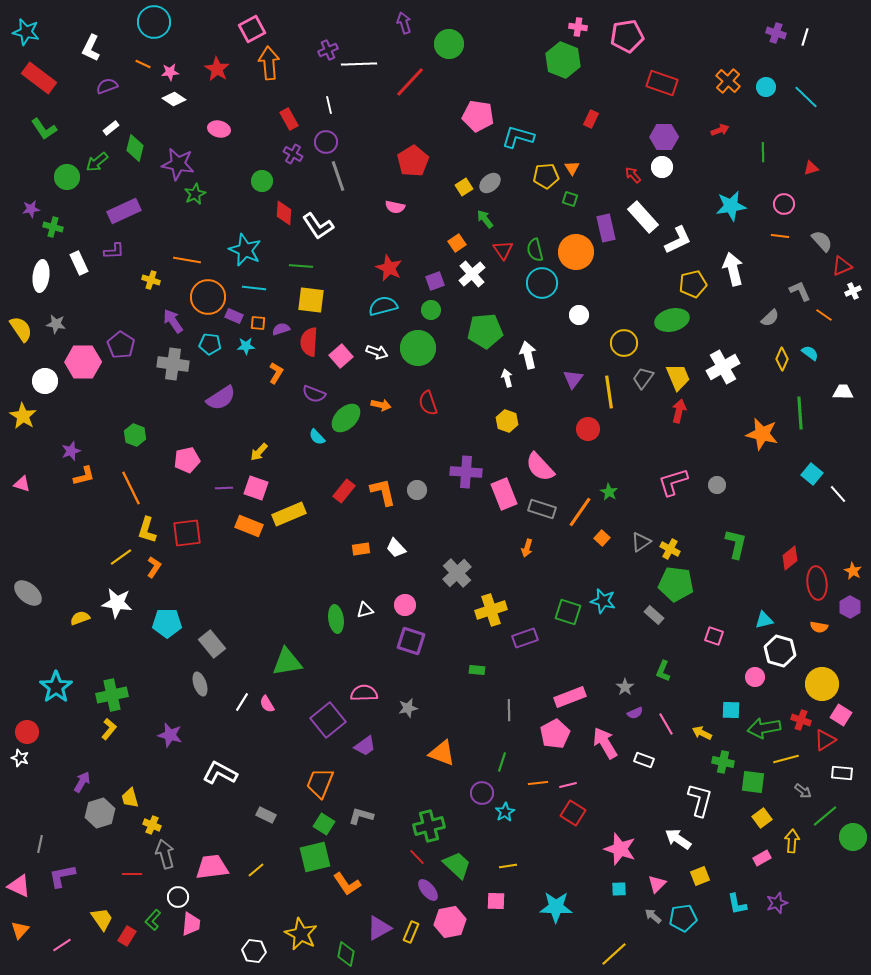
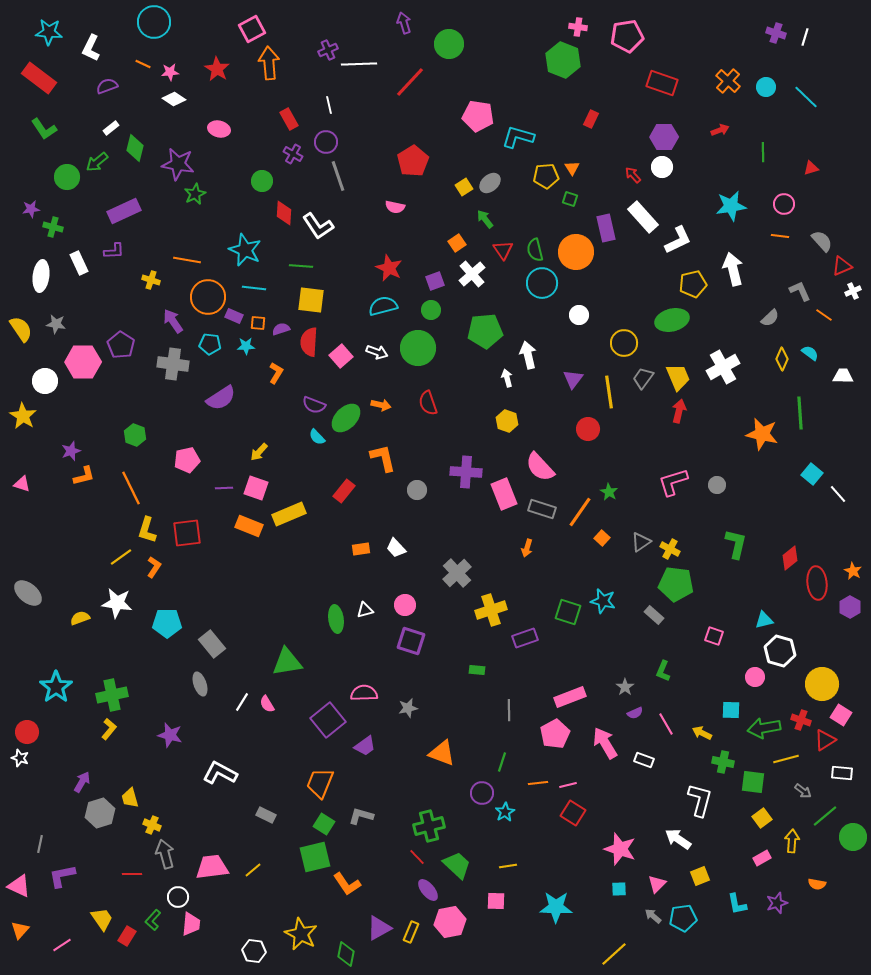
cyan star at (26, 32): moved 23 px right; rotated 8 degrees counterclockwise
white trapezoid at (843, 392): moved 16 px up
purple semicircle at (314, 394): moved 11 px down
orange L-shape at (383, 492): moved 34 px up
orange semicircle at (819, 627): moved 2 px left, 257 px down
yellow line at (256, 870): moved 3 px left
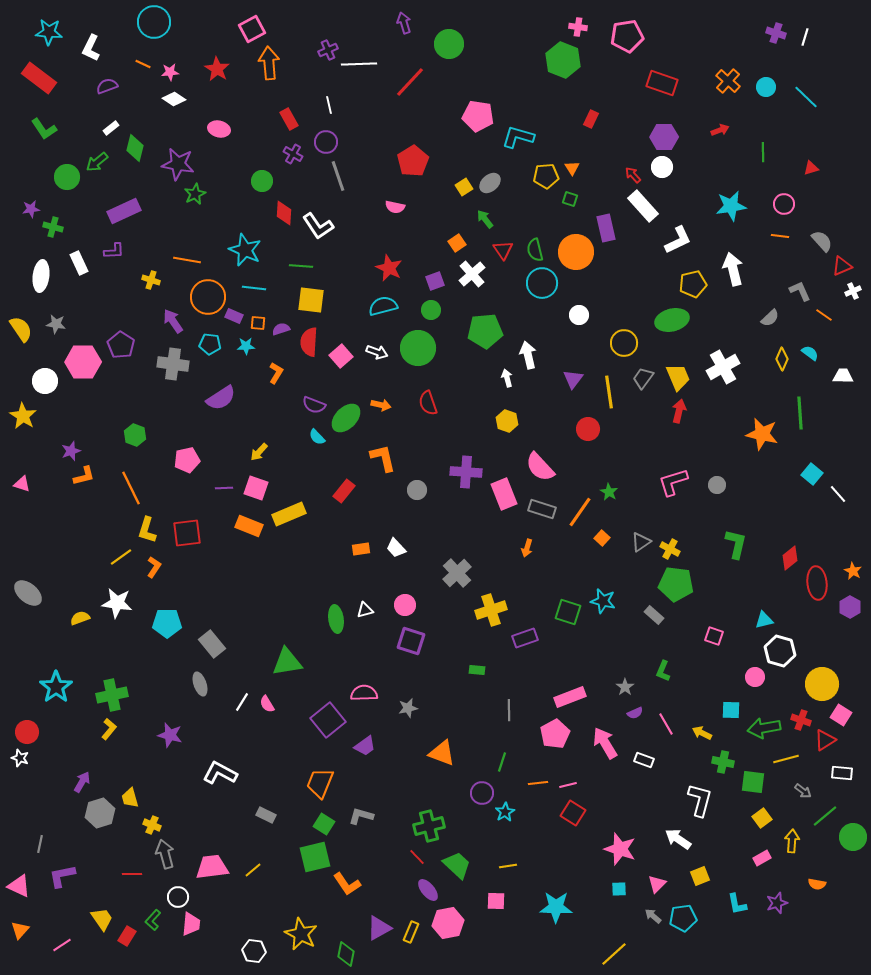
white rectangle at (643, 217): moved 11 px up
pink hexagon at (450, 922): moved 2 px left, 1 px down
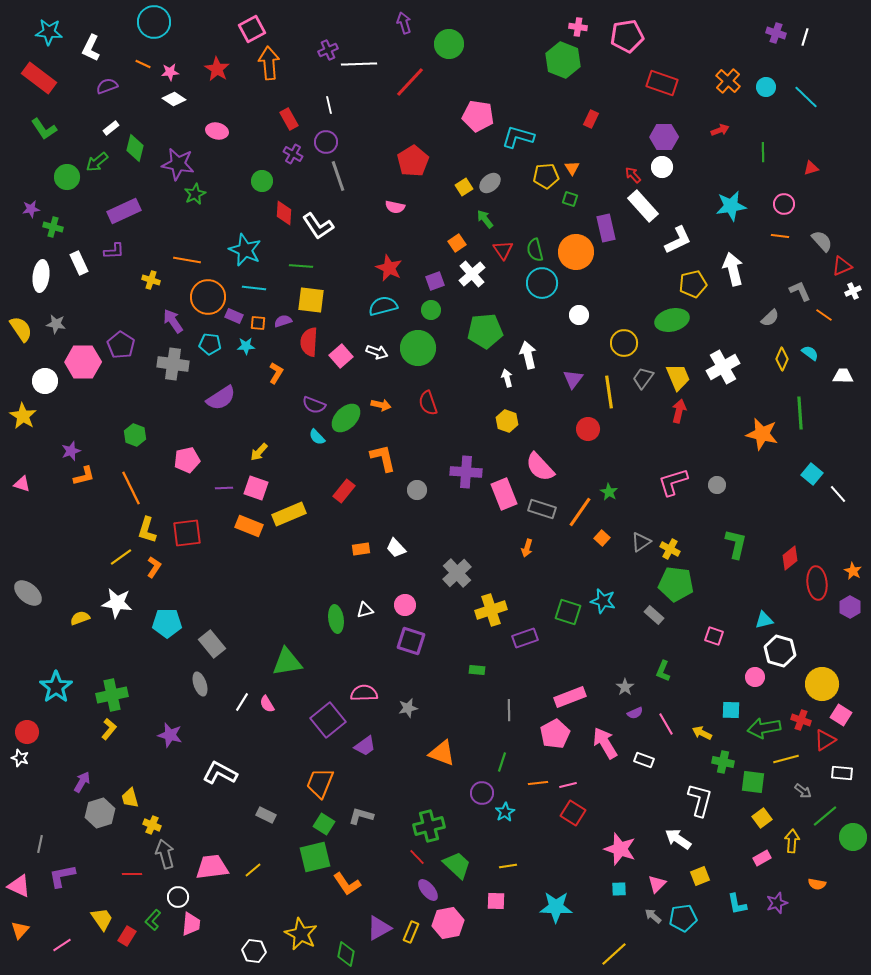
pink ellipse at (219, 129): moved 2 px left, 2 px down
purple semicircle at (281, 329): moved 2 px right, 8 px up
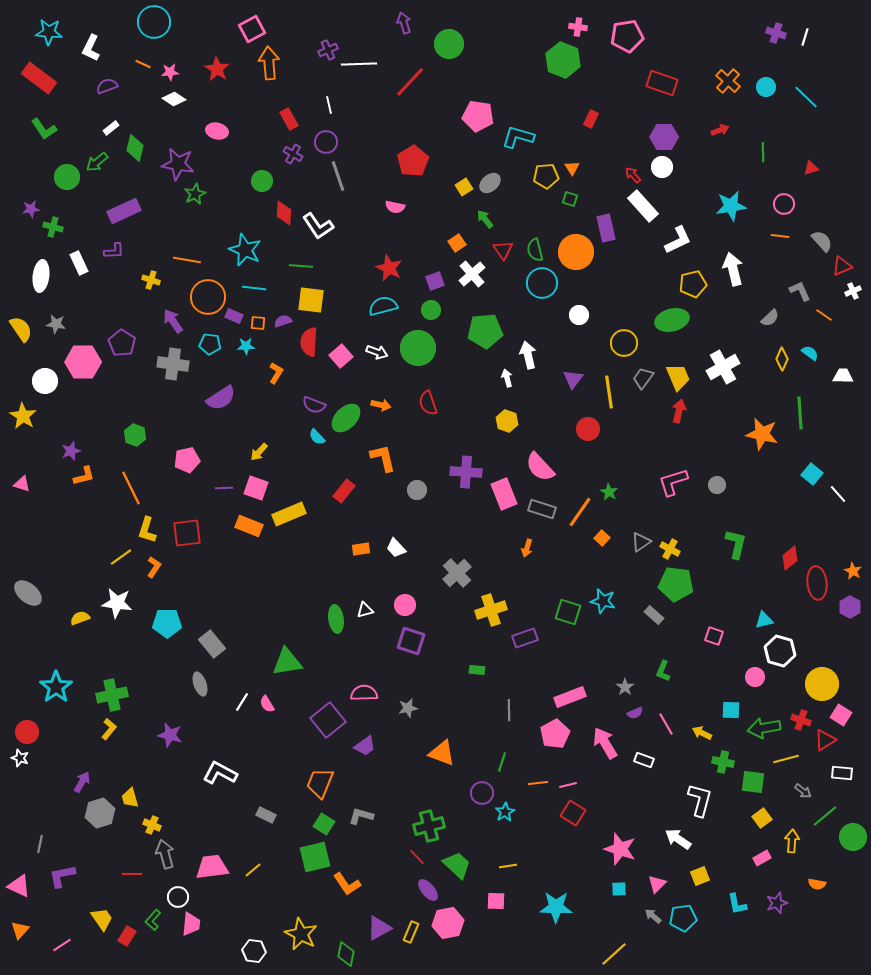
purple pentagon at (121, 345): moved 1 px right, 2 px up
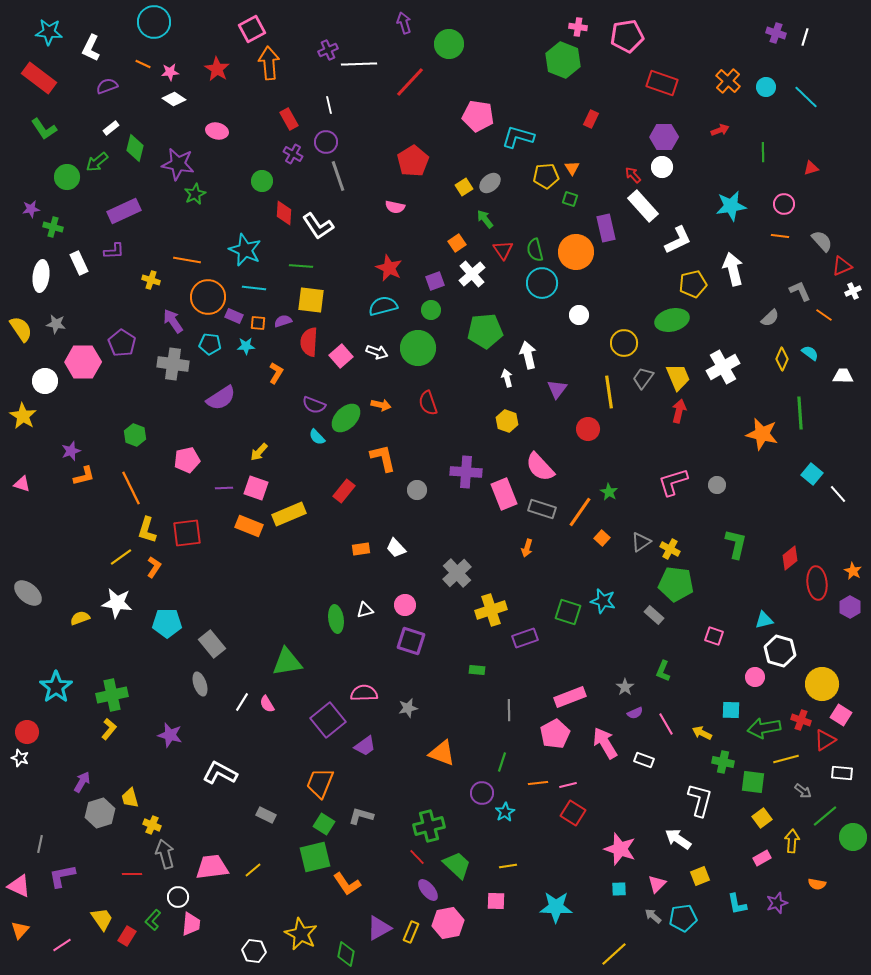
purple triangle at (573, 379): moved 16 px left, 10 px down
